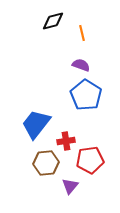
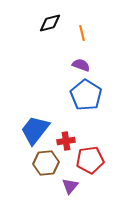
black diamond: moved 3 px left, 2 px down
blue trapezoid: moved 1 px left, 6 px down
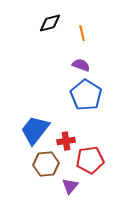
brown hexagon: moved 1 px down
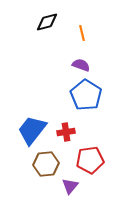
black diamond: moved 3 px left, 1 px up
blue trapezoid: moved 3 px left
red cross: moved 9 px up
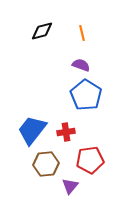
black diamond: moved 5 px left, 9 px down
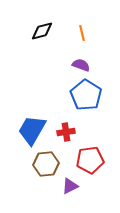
blue trapezoid: rotated 8 degrees counterclockwise
purple triangle: rotated 24 degrees clockwise
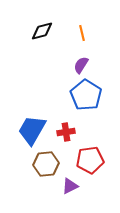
purple semicircle: rotated 78 degrees counterclockwise
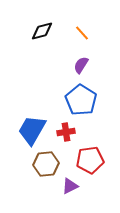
orange line: rotated 28 degrees counterclockwise
blue pentagon: moved 5 px left, 5 px down
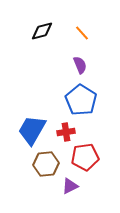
purple semicircle: moved 1 px left; rotated 126 degrees clockwise
red pentagon: moved 5 px left, 3 px up
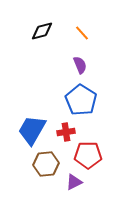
red pentagon: moved 3 px right, 2 px up; rotated 8 degrees clockwise
purple triangle: moved 4 px right, 4 px up
